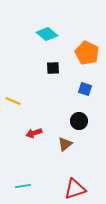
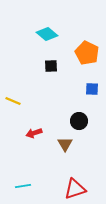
black square: moved 2 px left, 2 px up
blue square: moved 7 px right; rotated 16 degrees counterclockwise
brown triangle: rotated 21 degrees counterclockwise
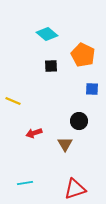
orange pentagon: moved 4 px left, 2 px down
cyan line: moved 2 px right, 3 px up
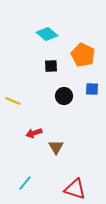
black circle: moved 15 px left, 25 px up
brown triangle: moved 9 px left, 3 px down
cyan line: rotated 42 degrees counterclockwise
red triangle: rotated 35 degrees clockwise
